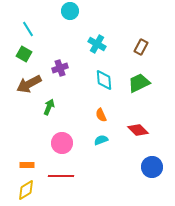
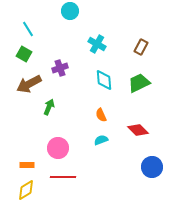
pink circle: moved 4 px left, 5 px down
red line: moved 2 px right, 1 px down
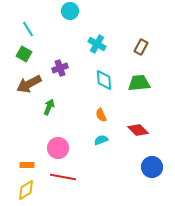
green trapezoid: rotated 20 degrees clockwise
red line: rotated 10 degrees clockwise
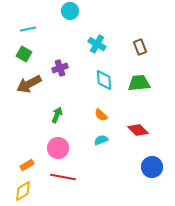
cyan line: rotated 70 degrees counterclockwise
brown rectangle: moved 1 px left; rotated 49 degrees counterclockwise
green arrow: moved 8 px right, 8 px down
orange semicircle: rotated 24 degrees counterclockwise
orange rectangle: rotated 32 degrees counterclockwise
yellow diamond: moved 3 px left, 1 px down
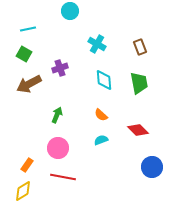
green trapezoid: rotated 85 degrees clockwise
orange rectangle: rotated 24 degrees counterclockwise
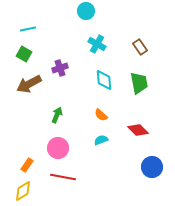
cyan circle: moved 16 px right
brown rectangle: rotated 14 degrees counterclockwise
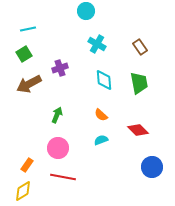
green square: rotated 28 degrees clockwise
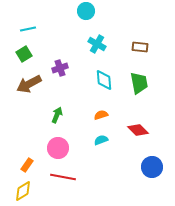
brown rectangle: rotated 49 degrees counterclockwise
orange semicircle: rotated 120 degrees clockwise
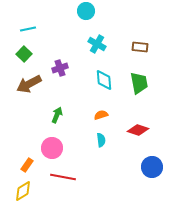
green square: rotated 14 degrees counterclockwise
red diamond: rotated 25 degrees counterclockwise
cyan semicircle: rotated 104 degrees clockwise
pink circle: moved 6 px left
